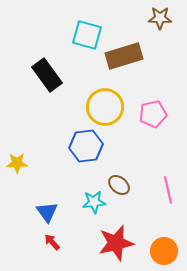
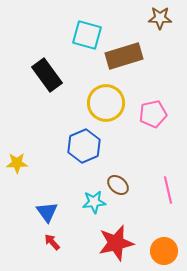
yellow circle: moved 1 px right, 4 px up
blue hexagon: moved 2 px left; rotated 16 degrees counterclockwise
brown ellipse: moved 1 px left
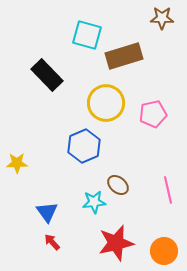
brown star: moved 2 px right
black rectangle: rotated 8 degrees counterclockwise
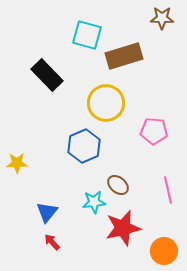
pink pentagon: moved 1 px right, 17 px down; rotated 16 degrees clockwise
blue triangle: rotated 15 degrees clockwise
red star: moved 7 px right, 15 px up
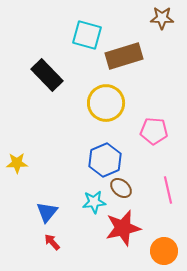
blue hexagon: moved 21 px right, 14 px down
brown ellipse: moved 3 px right, 3 px down
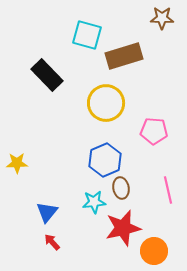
brown ellipse: rotated 40 degrees clockwise
orange circle: moved 10 px left
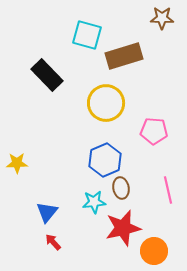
red arrow: moved 1 px right
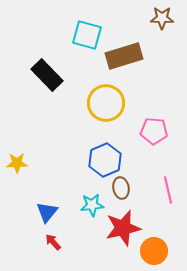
cyan star: moved 2 px left, 3 px down
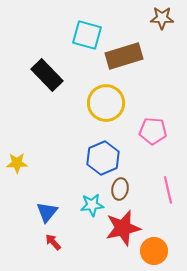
pink pentagon: moved 1 px left
blue hexagon: moved 2 px left, 2 px up
brown ellipse: moved 1 px left, 1 px down; rotated 20 degrees clockwise
